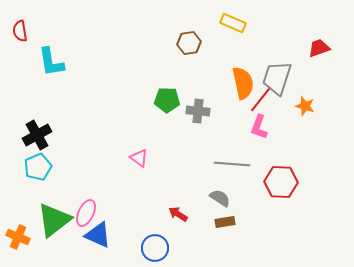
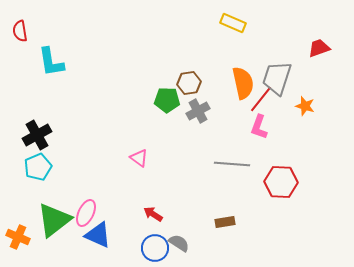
brown hexagon: moved 40 px down
gray cross: rotated 35 degrees counterclockwise
gray semicircle: moved 41 px left, 45 px down
red arrow: moved 25 px left
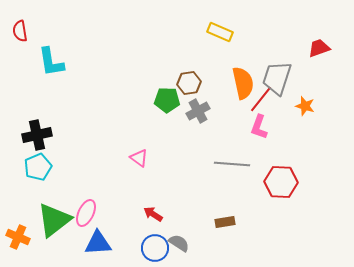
yellow rectangle: moved 13 px left, 9 px down
black cross: rotated 16 degrees clockwise
blue triangle: moved 8 px down; rotated 28 degrees counterclockwise
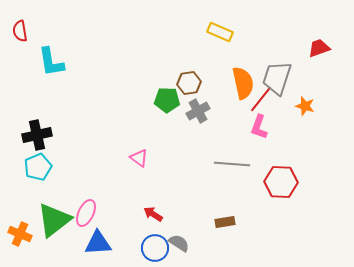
orange cross: moved 2 px right, 3 px up
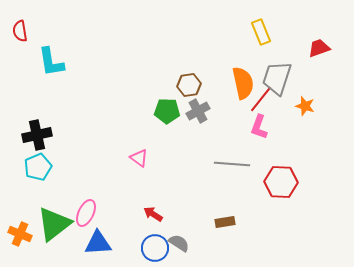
yellow rectangle: moved 41 px right; rotated 45 degrees clockwise
brown hexagon: moved 2 px down
green pentagon: moved 11 px down
green triangle: moved 4 px down
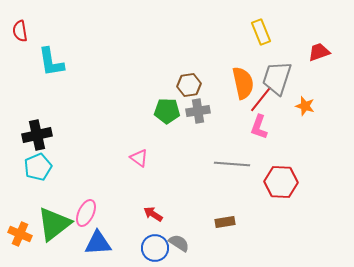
red trapezoid: moved 4 px down
gray cross: rotated 20 degrees clockwise
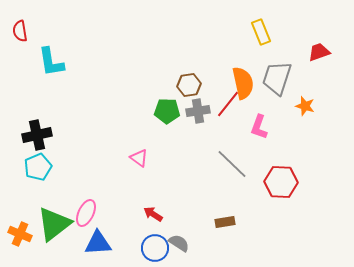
red line: moved 33 px left, 5 px down
gray line: rotated 40 degrees clockwise
